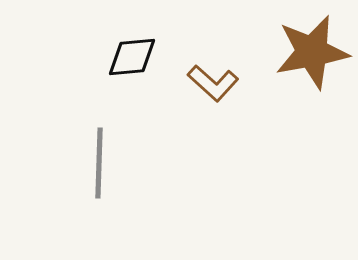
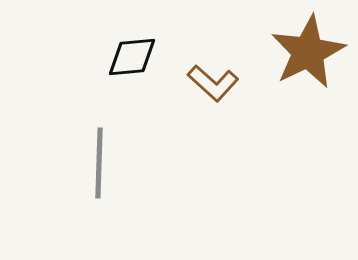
brown star: moved 4 px left; rotated 16 degrees counterclockwise
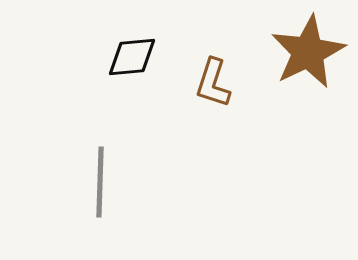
brown L-shape: rotated 66 degrees clockwise
gray line: moved 1 px right, 19 px down
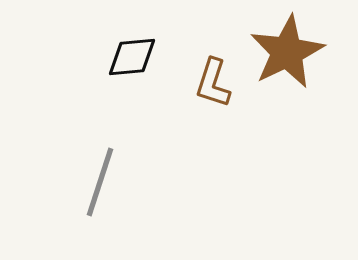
brown star: moved 21 px left
gray line: rotated 16 degrees clockwise
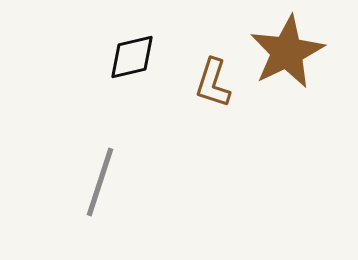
black diamond: rotated 8 degrees counterclockwise
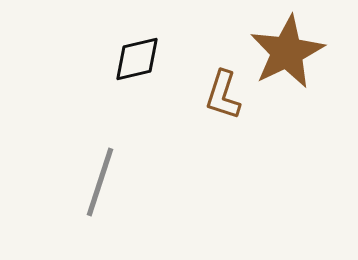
black diamond: moved 5 px right, 2 px down
brown L-shape: moved 10 px right, 12 px down
